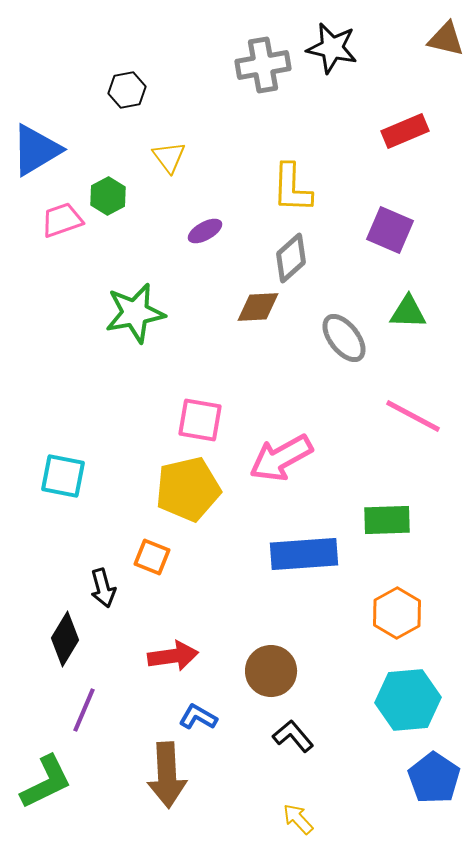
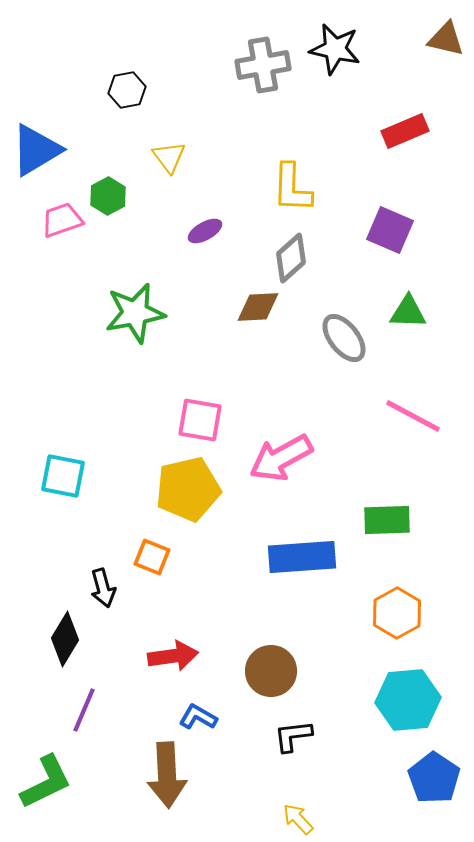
black star: moved 3 px right, 1 px down
blue rectangle: moved 2 px left, 3 px down
black L-shape: rotated 57 degrees counterclockwise
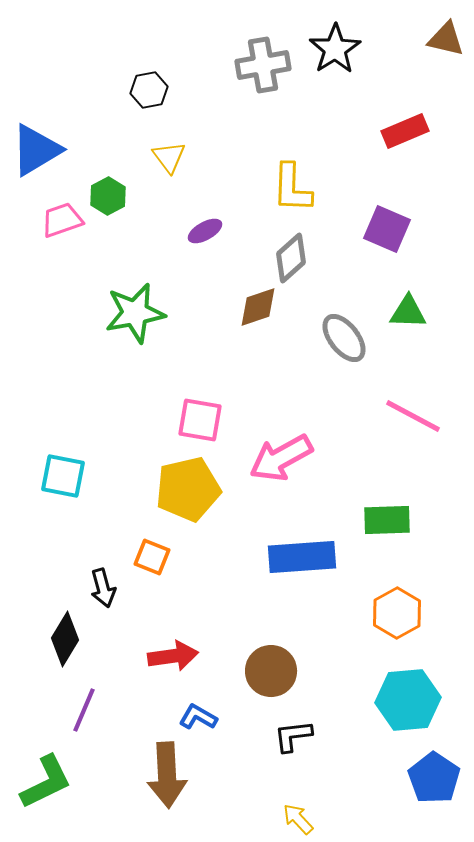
black star: rotated 27 degrees clockwise
black hexagon: moved 22 px right
purple square: moved 3 px left, 1 px up
brown diamond: rotated 15 degrees counterclockwise
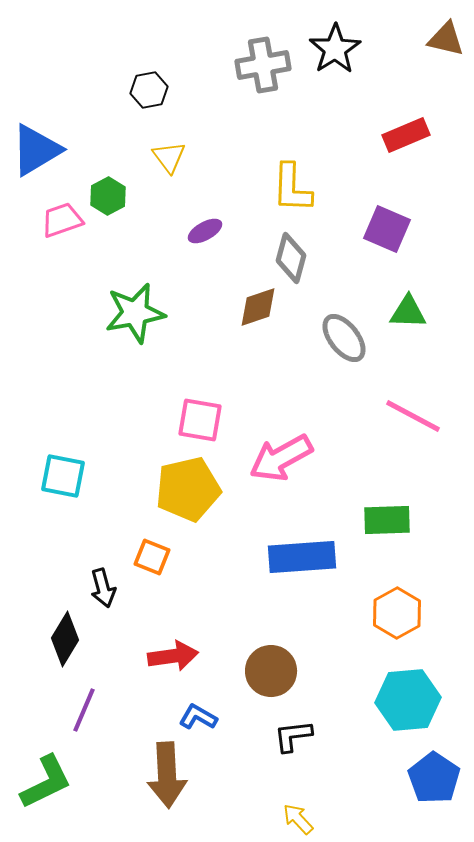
red rectangle: moved 1 px right, 4 px down
gray diamond: rotated 33 degrees counterclockwise
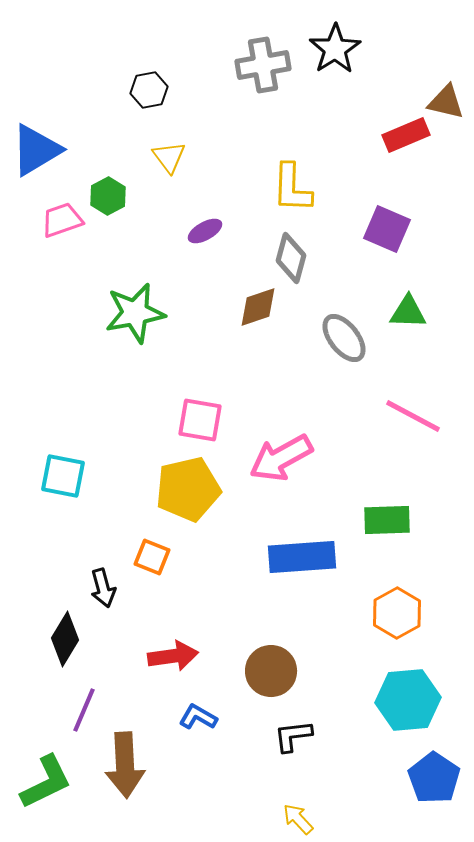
brown triangle: moved 63 px down
brown arrow: moved 42 px left, 10 px up
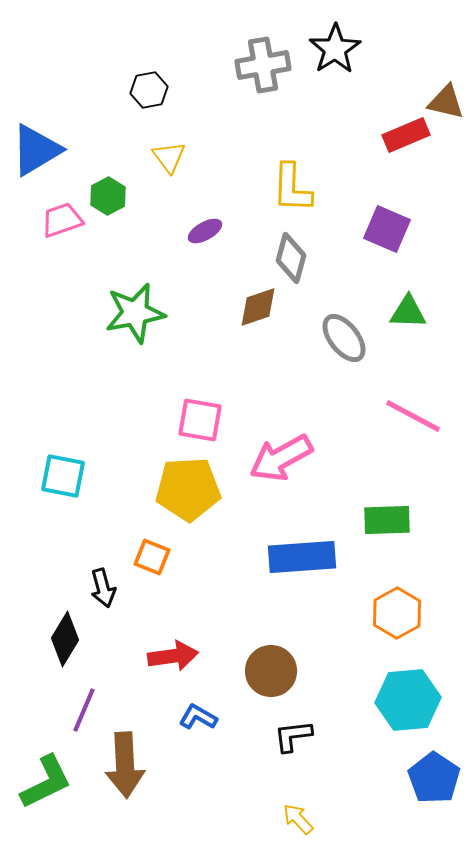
yellow pentagon: rotated 10 degrees clockwise
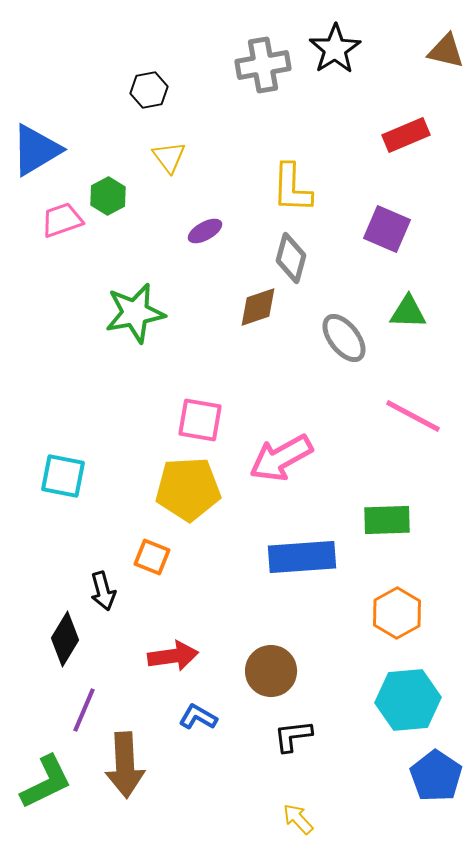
brown triangle: moved 51 px up
black arrow: moved 3 px down
blue pentagon: moved 2 px right, 2 px up
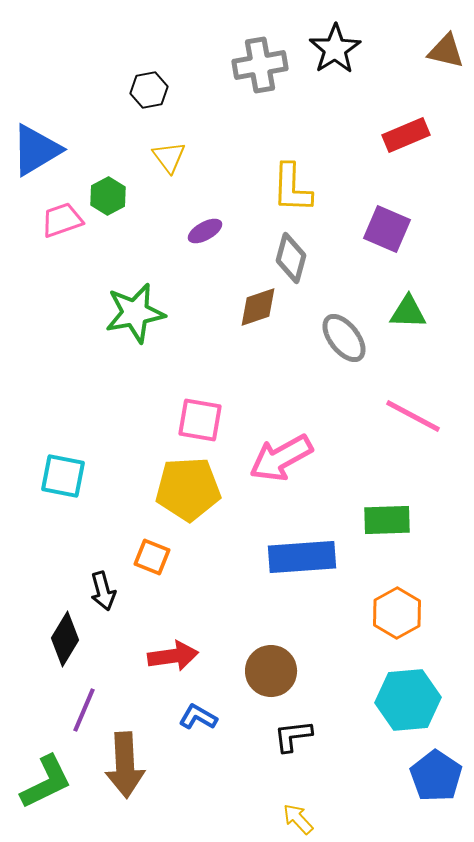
gray cross: moved 3 px left
